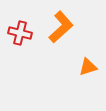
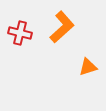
orange L-shape: moved 1 px right
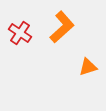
red cross: rotated 20 degrees clockwise
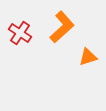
orange triangle: moved 10 px up
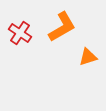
orange L-shape: rotated 12 degrees clockwise
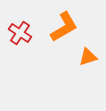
orange L-shape: moved 2 px right
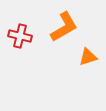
red cross: moved 3 px down; rotated 20 degrees counterclockwise
